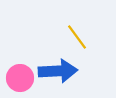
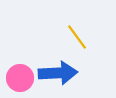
blue arrow: moved 2 px down
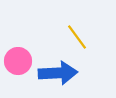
pink circle: moved 2 px left, 17 px up
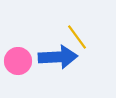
blue arrow: moved 16 px up
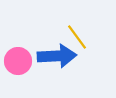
blue arrow: moved 1 px left, 1 px up
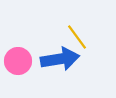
blue arrow: moved 3 px right, 3 px down; rotated 6 degrees counterclockwise
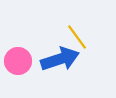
blue arrow: rotated 9 degrees counterclockwise
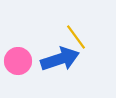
yellow line: moved 1 px left
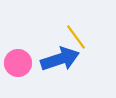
pink circle: moved 2 px down
